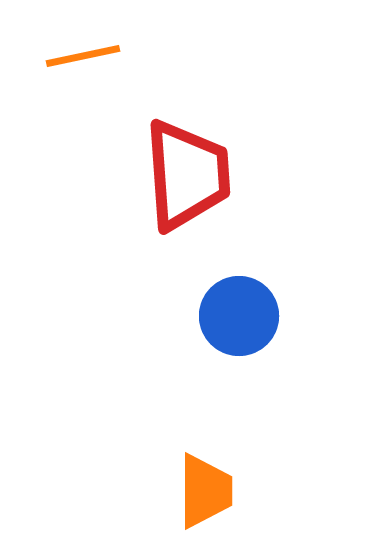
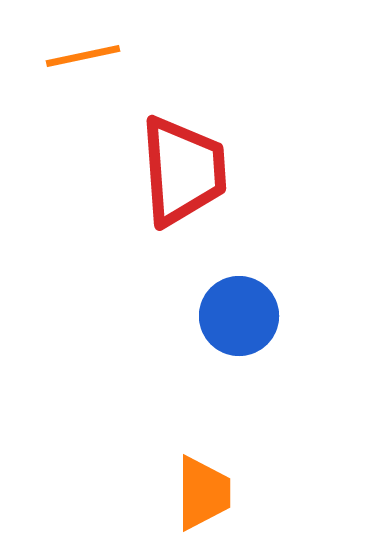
red trapezoid: moved 4 px left, 4 px up
orange trapezoid: moved 2 px left, 2 px down
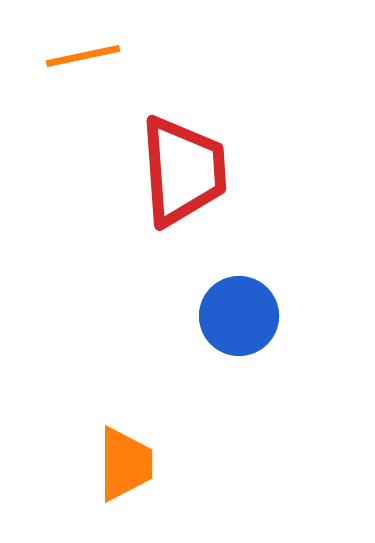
orange trapezoid: moved 78 px left, 29 px up
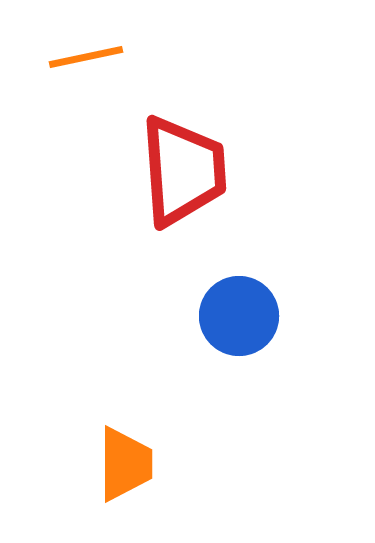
orange line: moved 3 px right, 1 px down
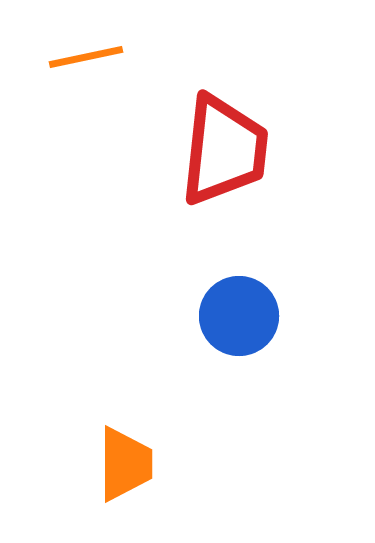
red trapezoid: moved 41 px right, 21 px up; rotated 10 degrees clockwise
